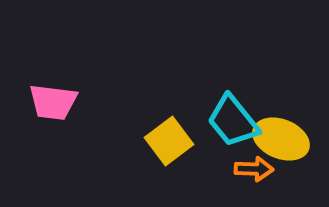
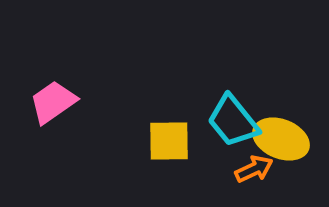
pink trapezoid: rotated 138 degrees clockwise
yellow square: rotated 36 degrees clockwise
orange arrow: rotated 27 degrees counterclockwise
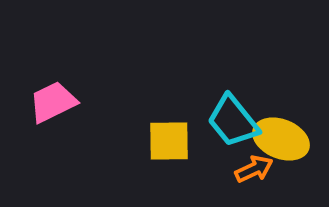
pink trapezoid: rotated 9 degrees clockwise
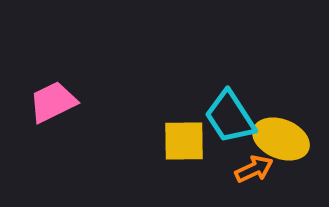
cyan trapezoid: moved 3 px left, 4 px up; rotated 6 degrees clockwise
yellow square: moved 15 px right
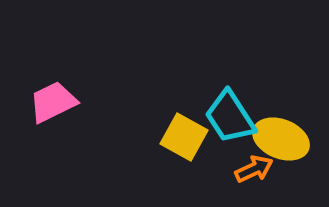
yellow square: moved 4 px up; rotated 30 degrees clockwise
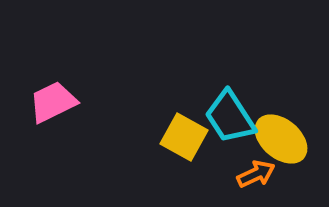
yellow ellipse: rotated 18 degrees clockwise
orange arrow: moved 2 px right, 5 px down
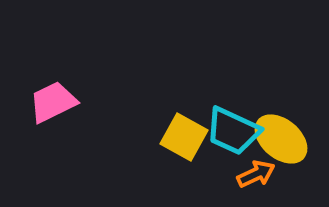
cyan trapezoid: moved 3 px right, 14 px down; rotated 32 degrees counterclockwise
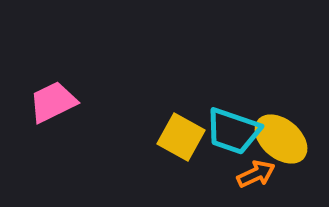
cyan trapezoid: rotated 6 degrees counterclockwise
yellow square: moved 3 px left
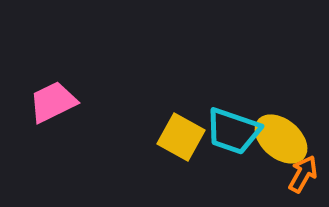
orange arrow: moved 47 px right; rotated 36 degrees counterclockwise
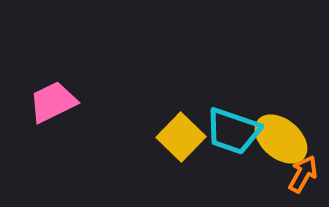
yellow square: rotated 15 degrees clockwise
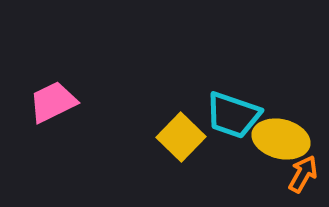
cyan trapezoid: moved 16 px up
yellow ellipse: rotated 26 degrees counterclockwise
